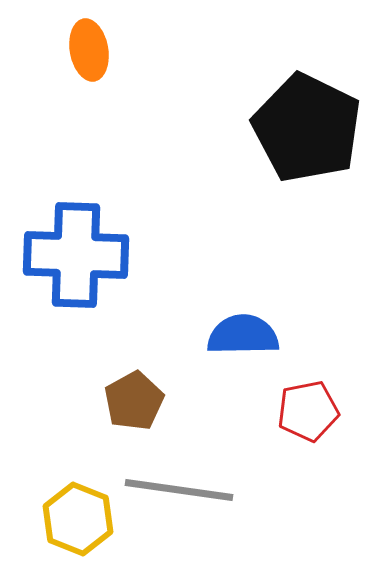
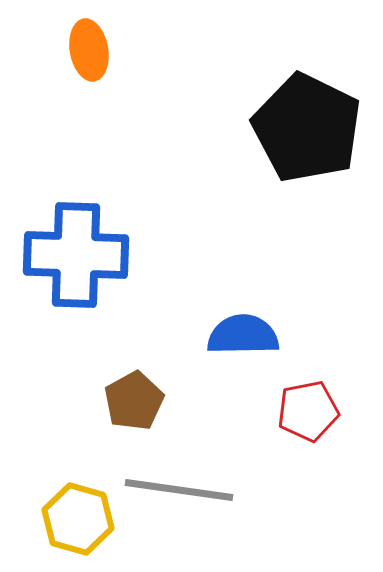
yellow hexagon: rotated 6 degrees counterclockwise
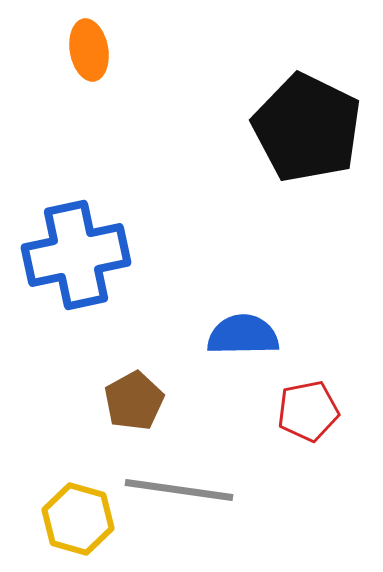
blue cross: rotated 14 degrees counterclockwise
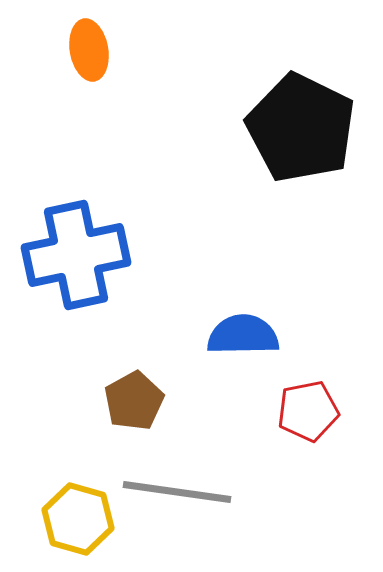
black pentagon: moved 6 px left
gray line: moved 2 px left, 2 px down
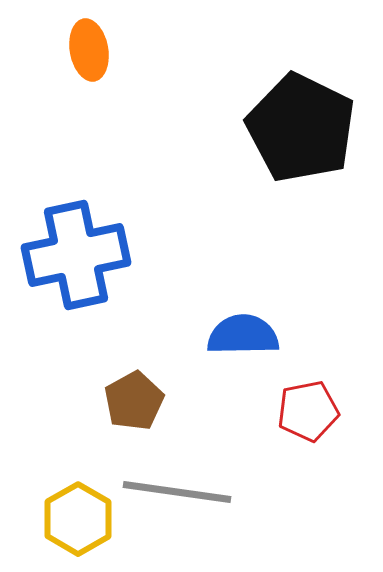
yellow hexagon: rotated 14 degrees clockwise
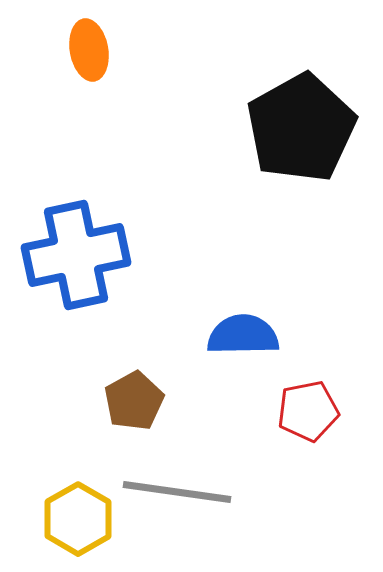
black pentagon: rotated 17 degrees clockwise
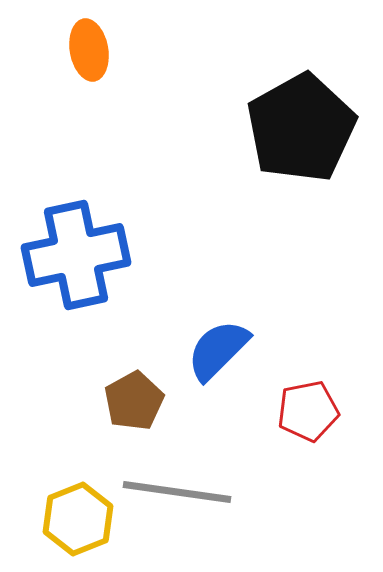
blue semicircle: moved 25 px left, 15 px down; rotated 44 degrees counterclockwise
yellow hexagon: rotated 8 degrees clockwise
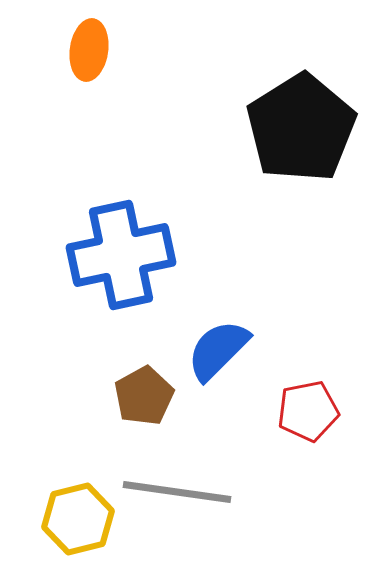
orange ellipse: rotated 18 degrees clockwise
black pentagon: rotated 3 degrees counterclockwise
blue cross: moved 45 px right
brown pentagon: moved 10 px right, 5 px up
yellow hexagon: rotated 8 degrees clockwise
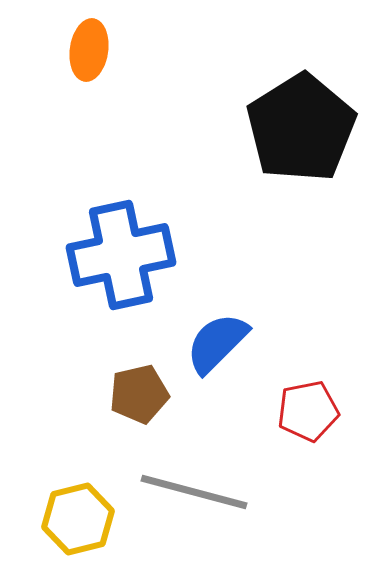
blue semicircle: moved 1 px left, 7 px up
brown pentagon: moved 5 px left, 2 px up; rotated 16 degrees clockwise
gray line: moved 17 px right; rotated 7 degrees clockwise
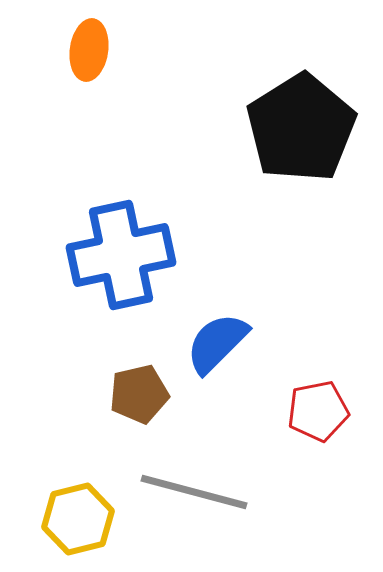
red pentagon: moved 10 px right
